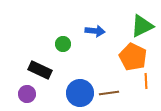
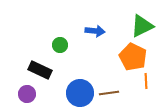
green circle: moved 3 px left, 1 px down
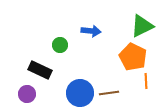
blue arrow: moved 4 px left
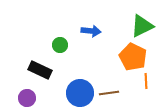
purple circle: moved 4 px down
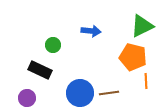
green circle: moved 7 px left
orange pentagon: rotated 12 degrees counterclockwise
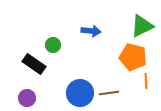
black rectangle: moved 6 px left, 6 px up; rotated 10 degrees clockwise
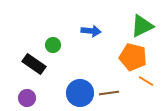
orange line: rotated 56 degrees counterclockwise
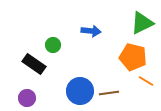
green triangle: moved 3 px up
blue circle: moved 2 px up
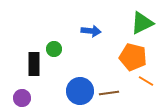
green circle: moved 1 px right, 4 px down
black rectangle: rotated 55 degrees clockwise
purple circle: moved 5 px left
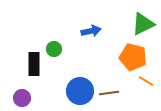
green triangle: moved 1 px right, 1 px down
blue arrow: rotated 18 degrees counterclockwise
